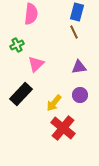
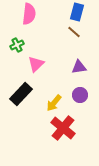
pink semicircle: moved 2 px left
brown line: rotated 24 degrees counterclockwise
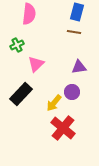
brown line: rotated 32 degrees counterclockwise
purple circle: moved 8 px left, 3 px up
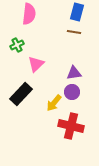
purple triangle: moved 5 px left, 6 px down
red cross: moved 8 px right, 2 px up; rotated 25 degrees counterclockwise
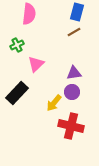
brown line: rotated 40 degrees counterclockwise
black rectangle: moved 4 px left, 1 px up
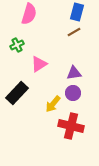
pink semicircle: rotated 10 degrees clockwise
pink triangle: moved 3 px right; rotated 12 degrees clockwise
purple circle: moved 1 px right, 1 px down
yellow arrow: moved 1 px left, 1 px down
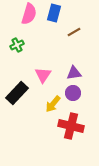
blue rectangle: moved 23 px left, 1 px down
pink triangle: moved 4 px right, 11 px down; rotated 24 degrees counterclockwise
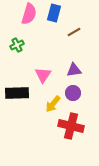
purple triangle: moved 3 px up
black rectangle: rotated 45 degrees clockwise
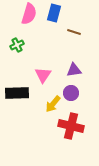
brown line: rotated 48 degrees clockwise
purple circle: moved 2 px left
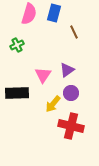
brown line: rotated 48 degrees clockwise
purple triangle: moved 7 px left; rotated 28 degrees counterclockwise
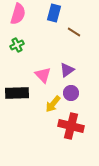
pink semicircle: moved 11 px left
brown line: rotated 32 degrees counterclockwise
pink triangle: rotated 18 degrees counterclockwise
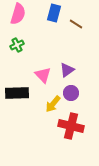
brown line: moved 2 px right, 8 px up
